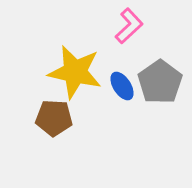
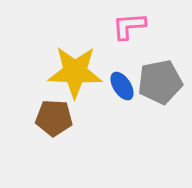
pink L-shape: rotated 141 degrees counterclockwise
yellow star: rotated 10 degrees counterclockwise
gray pentagon: rotated 24 degrees clockwise
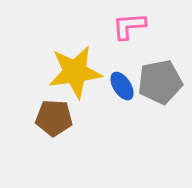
yellow star: rotated 10 degrees counterclockwise
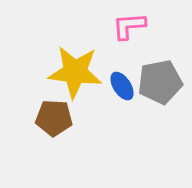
yellow star: rotated 14 degrees clockwise
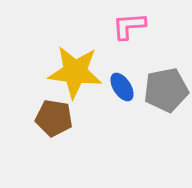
gray pentagon: moved 6 px right, 8 px down
blue ellipse: moved 1 px down
brown pentagon: rotated 6 degrees clockwise
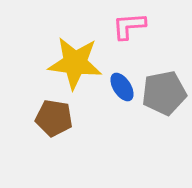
yellow star: moved 9 px up
gray pentagon: moved 2 px left, 3 px down
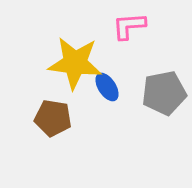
blue ellipse: moved 15 px left
brown pentagon: moved 1 px left
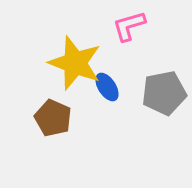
pink L-shape: rotated 12 degrees counterclockwise
yellow star: rotated 14 degrees clockwise
brown pentagon: rotated 15 degrees clockwise
